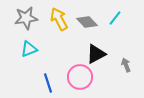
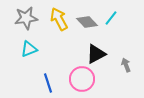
cyan line: moved 4 px left
pink circle: moved 2 px right, 2 px down
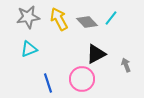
gray star: moved 2 px right, 1 px up
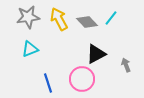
cyan triangle: moved 1 px right
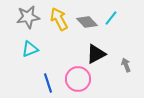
pink circle: moved 4 px left
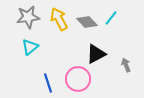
cyan triangle: moved 2 px up; rotated 18 degrees counterclockwise
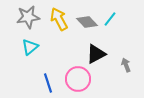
cyan line: moved 1 px left, 1 px down
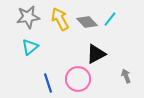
yellow arrow: moved 1 px right
gray arrow: moved 11 px down
